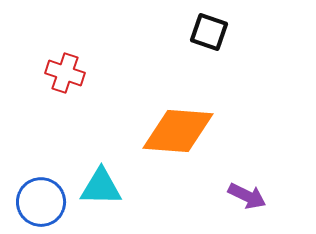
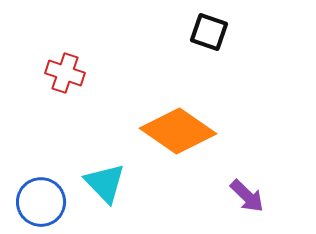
orange diamond: rotated 30 degrees clockwise
cyan triangle: moved 4 px right, 4 px up; rotated 45 degrees clockwise
purple arrow: rotated 18 degrees clockwise
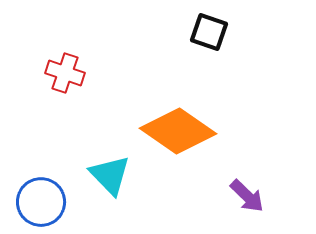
cyan triangle: moved 5 px right, 8 px up
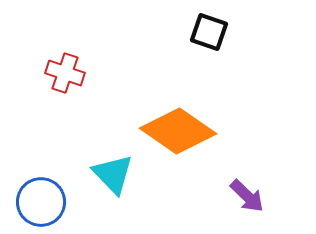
cyan triangle: moved 3 px right, 1 px up
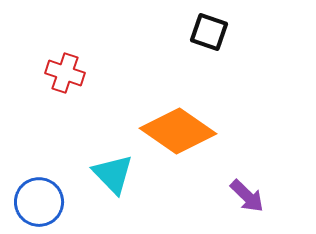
blue circle: moved 2 px left
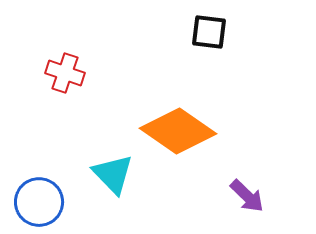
black square: rotated 12 degrees counterclockwise
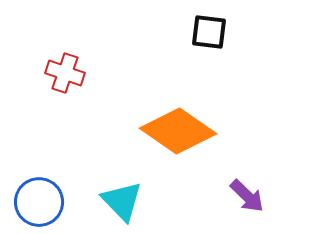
cyan triangle: moved 9 px right, 27 px down
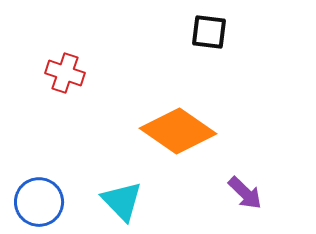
purple arrow: moved 2 px left, 3 px up
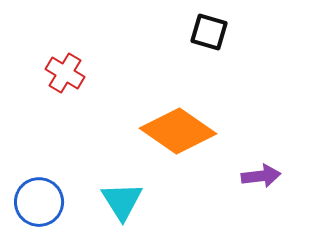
black square: rotated 9 degrees clockwise
red cross: rotated 12 degrees clockwise
purple arrow: moved 16 px right, 17 px up; rotated 51 degrees counterclockwise
cyan triangle: rotated 12 degrees clockwise
